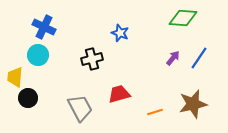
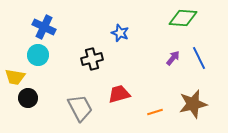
blue line: rotated 60 degrees counterclockwise
yellow trapezoid: rotated 85 degrees counterclockwise
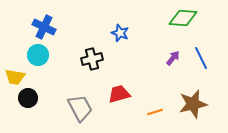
blue line: moved 2 px right
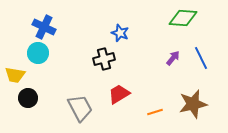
cyan circle: moved 2 px up
black cross: moved 12 px right
yellow trapezoid: moved 2 px up
red trapezoid: rotated 15 degrees counterclockwise
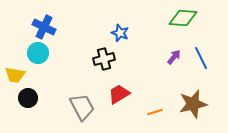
purple arrow: moved 1 px right, 1 px up
gray trapezoid: moved 2 px right, 1 px up
